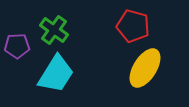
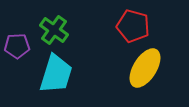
cyan trapezoid: rotated 15 degrees counterclockwise
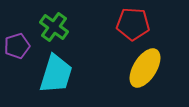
red pentagon: moved 2 px up; rotated 12 degrees counterclockwise
green cross: moved 3 px up
purple pentagon: rotated 15 degrees counterclockwise
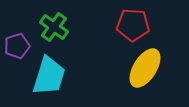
red pentagon: moved 1 px down
cyan trapezoid: moved 7 px left, 2 px down
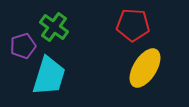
purple pentagon: moved 6 px right
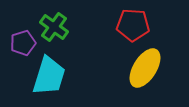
purple pentagon: moved 3 px up
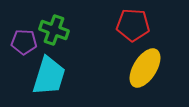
green cross: moved 3 px down; rotated 16 degrees counterclockwise
purple pentagon: moved 1 px right, 1 px up; rotated 20 degrees clockwise
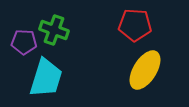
red pentagon: moved 2 px right
yellow ellipse: moved 2 px down
cyan trapezoid: moved 3 px left, 2 px down
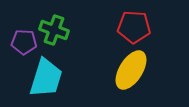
red pentagon: moved 1 px left, 2 px down
yellow ellipse: moved 14 px left
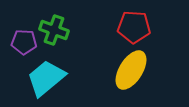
cyan trapezoid: rotated 147 degrees counterclockwise
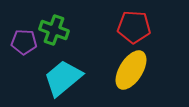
cyan trapezoid: moved 17 px right
